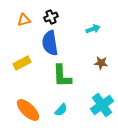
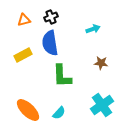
yellow rectangle: moved 1 px right, 8 px up
cyan semicircle: moved 2 px left, 3 px down
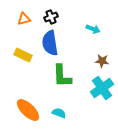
orange triangle: moved 1 px up
cyan arrow: rotated 40 degrees clockwise
yellow rectangle: rotated 54 degrees clockwise
brown star: moved 1 px right, 2 px up
cyan cross: moved 17 px up
cyan semicircle: rotated 112 degrees counterclockwise
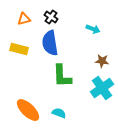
black cross: rotated 32 degrees counterclockwise
yellow rectangle: moved 4 px left, 6 px up; rotated 12 degrees counterclockwise
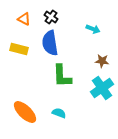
orange triangle: rotated 40 degrees clockwise
orange ellipse: moved 3 px left, 2 px down
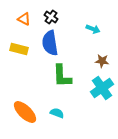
cyan semicircle: moved 2 px left
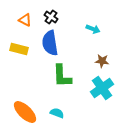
orange triangle: moved 1 px right, 1 px down
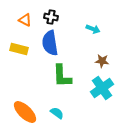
black cross: rotated 24 degrees counterclockwise
cyan semicircle: rotated 16 degrees clockwise
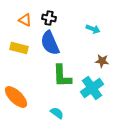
black cross: moved 2 px left, 1 px down
blue semicircle: rotated 15 degrees counterclockwise
yellow rectangle: moved 1 px up
cyan cross: moved 10 px left
orange ellipse: moved 9 px left, 15 px up
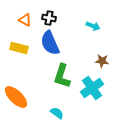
cyan arrow: moved 3 px up
green L-shape: rotated 20 degrees clockwise
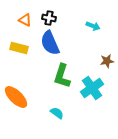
brown star: moved 5 px right; rotated 16 degrees counterclockwise
